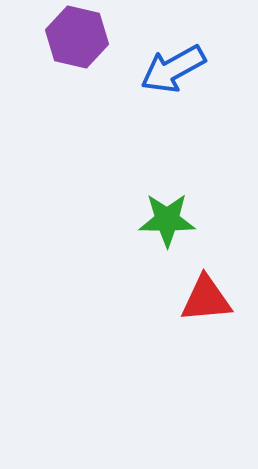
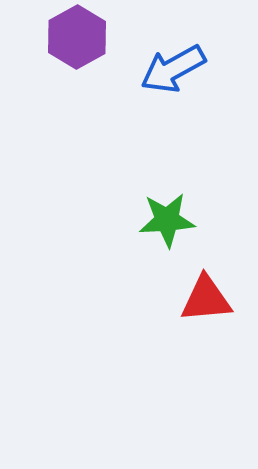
purple hexagon: rotated 18 degrees clockwise
green star: rotated 4 degrees counterclockwise
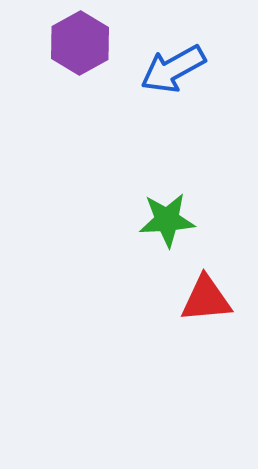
purple hexagon: moved 3 px right, 6 px down
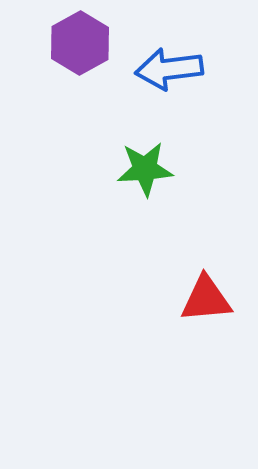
blue arrow: moved 4 px left; rotated 22 degrees clockwise
green star: moved 22 px left, 51 px up
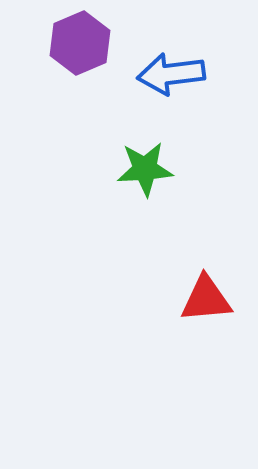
purple hexagon: rotated 6 degrees clockwise
blue arrow: moved 2 px right, 5 px down
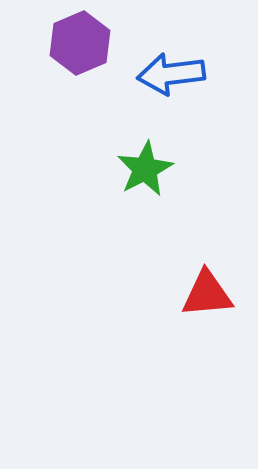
green star: rotated 24 degrees counterclockwise
red triangle: moved 1 px right, 5 px up
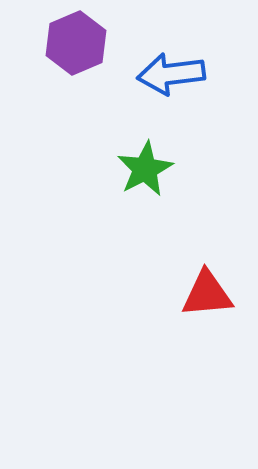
purple hexagon: moved 4 px left
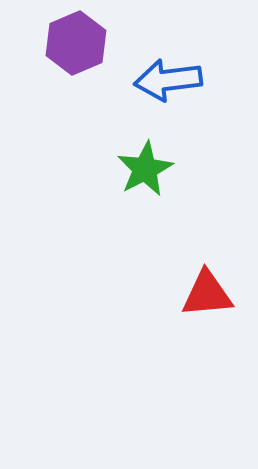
blue arrow: moved 3 px left, 6 px down
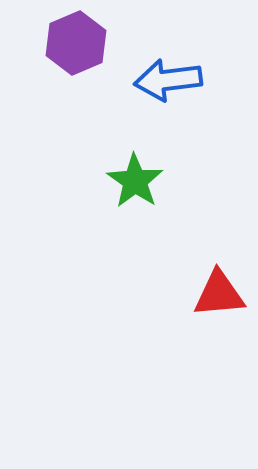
green star: moved 10 px left, 12 px down; rotated 10 degrees counterclockwise
red triangle: moved 12 px right
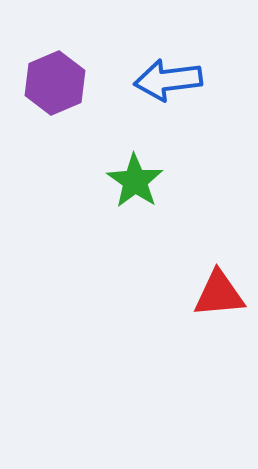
purple hexagon: moved 21 px left, 40 px down
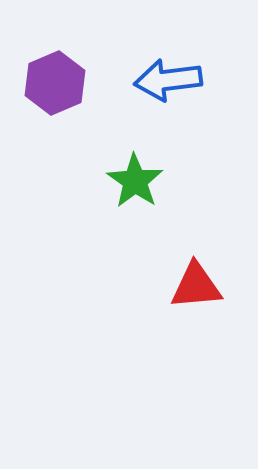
red triangle: moved 23 px left, 8 px up
